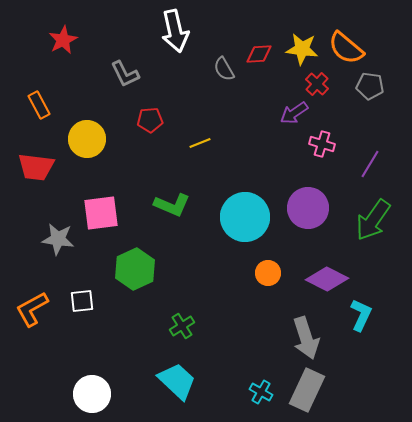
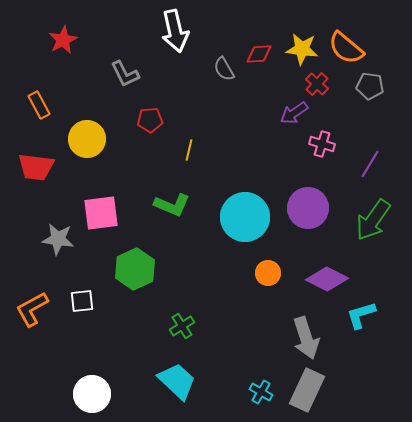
yellow line: moved 11 px left, 7 px down; rotated 55 degrees counterclockwise
cyan L-shape: rotated 132 degrees counterclockwise
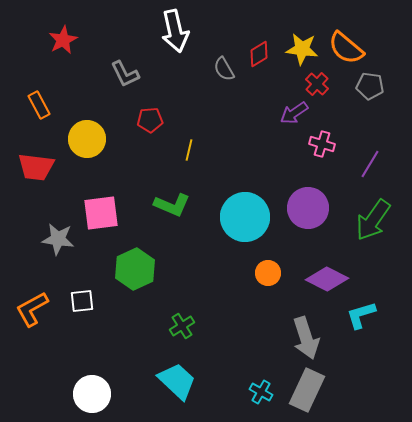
red diamond: rotated 28 degrees counterclockwise
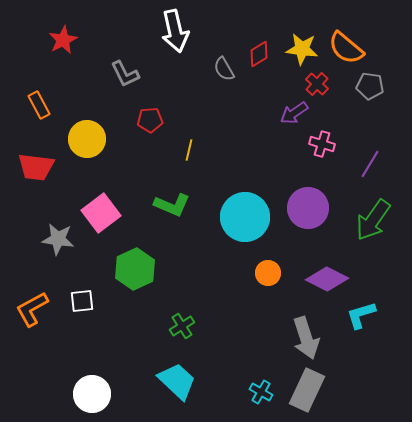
pink square: rotated 30 degrees counterclockwise
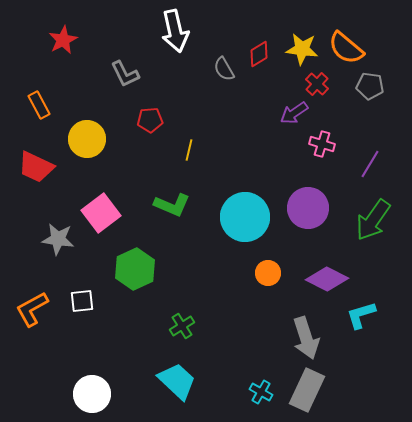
red trapezoid: rotated 18 degrees clockwise
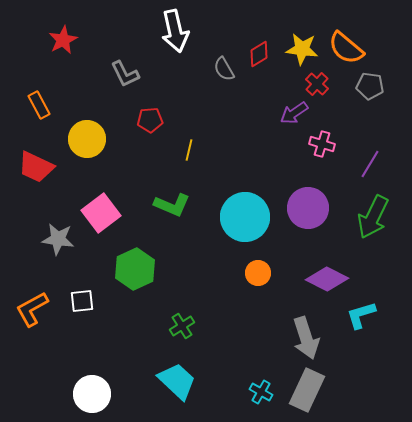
green arrow: moved 3 px up; rotated 9 degrees counterclockwise
orange circle: moved 10 px left
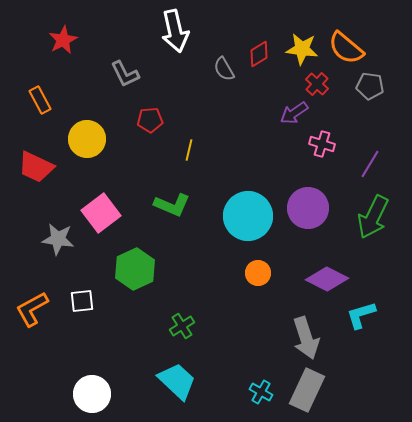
orange rectangle: moved 1 px right, 5 px up
cyan circle: moved 3 px right, 1 px up
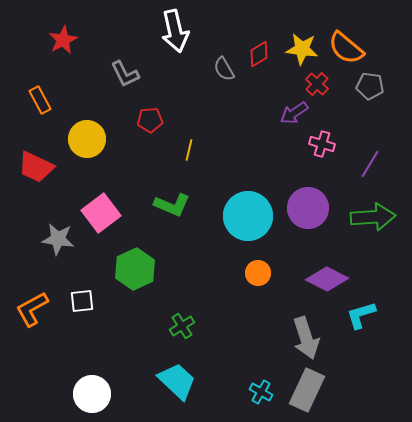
green arrow: rotated 120 degrees counterclockwise
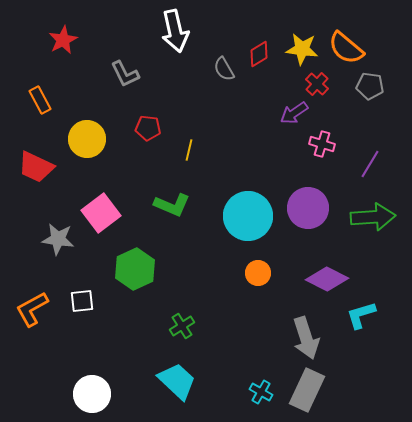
red pentagon: moved 2 px left, 8 px down; rotated 10 degrees clockwise
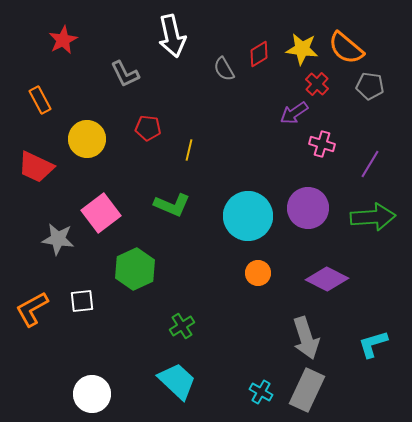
white arrow: moved 3 px left, 5 px down
cyan L-shape: moved 12 px right, 29 px down
